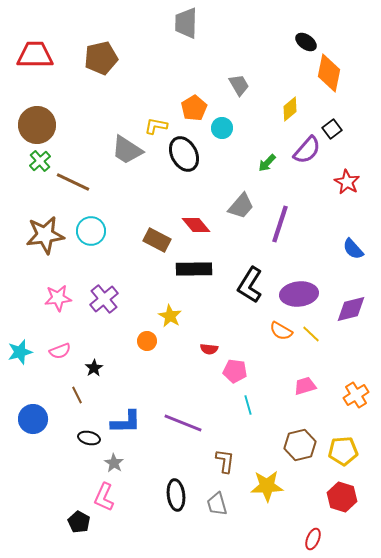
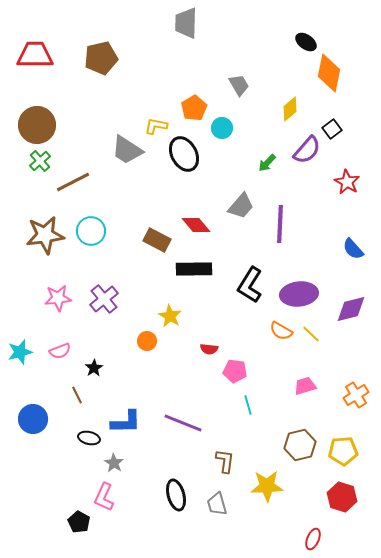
brown line at (73, 182): rotated 52 degrees counterclockwise
purple line at (280, 224): rotated 15 degrees counterclockwise
black ellipse at (176, 495): rotated 8 degrees counterclockwise
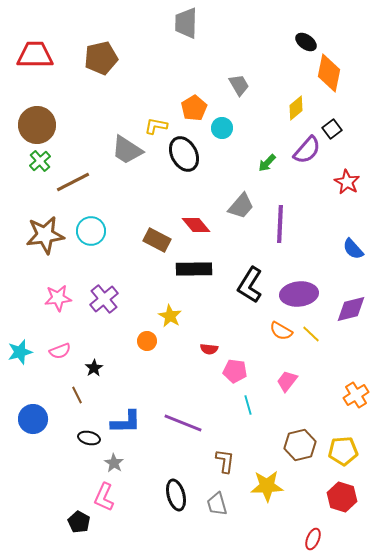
yellow diamond at (290, 109): moved 6 px right, 1 px up
pink trapezoid at (305, 386): moved 18 px left, 5 px up; rotated 35 degrees counterclockwise
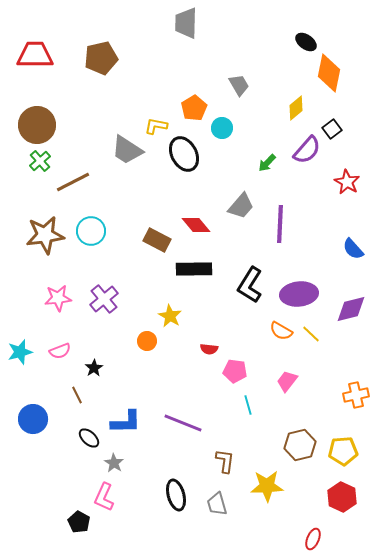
orange cross at (356, 395): rotated 20 degrees clockwise
black ellipse at (89, 438): rotated 30 degrees clockwise
red hexagon at (342, 497): rotated 8 degrees clockwise
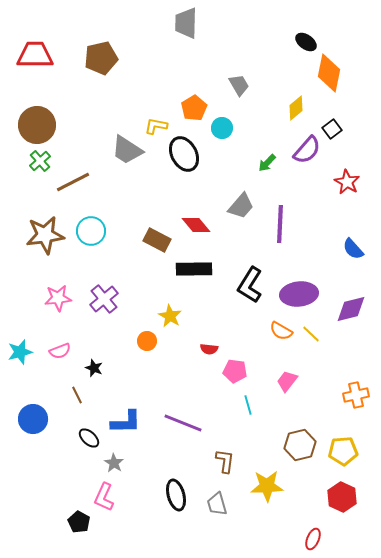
black star at (94, 368): rotated 18 degrees counterclockwise
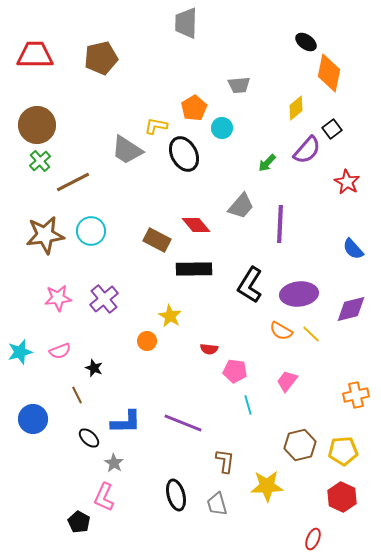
gray trapezoid at (239, 85): rotated 115 degrees clockwise
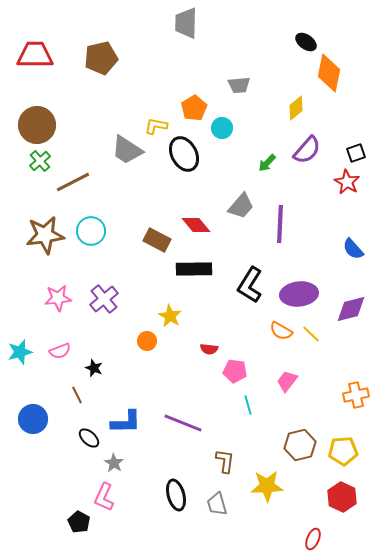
black square at (332, 129): moved 24 px right, 24 px down; rotated 18 degrees clockwise
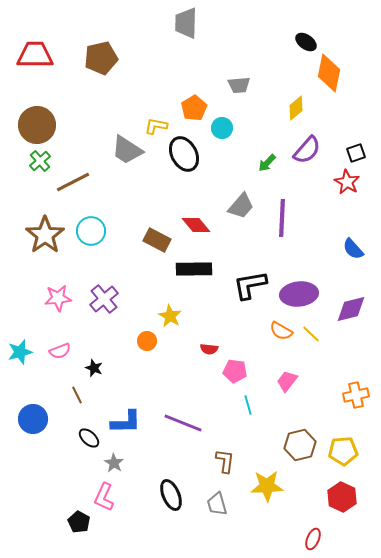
purple line at (280, 224): moved 2 px right, 6 px up
brown star at (45, 235): rotated 27 degrees counterclockwise
black L-shape at (250, 285): rotated 48 degrees clockwise
black ellipse at (176, 495): moved 5 px left; rotated 8 degrees counterclockwise
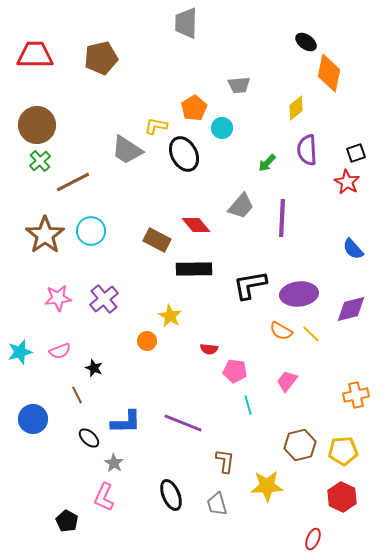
purple semicircle at (307, 150): rotated 136 degrees clockwise
black pentagon at (79, 522): moved 12 px left, 1 px up
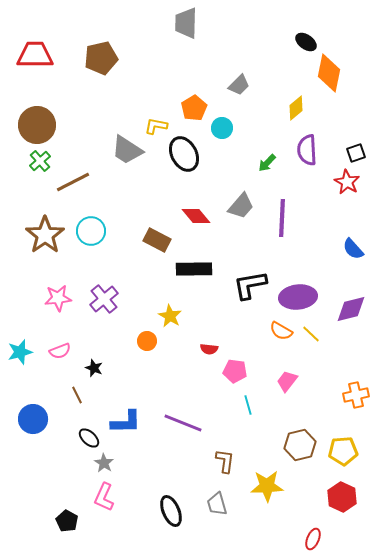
gray trapezoid at (239, 85): rotated 40 degrees counterclockwise
red diamond at (196, 225): moved 9 px up
purple ellipse at (299, 294): moved 1 px left, 3 px down
gray star at (114, 463): moved 10 px left
black ellipse at (171, 495): moved 16 px down
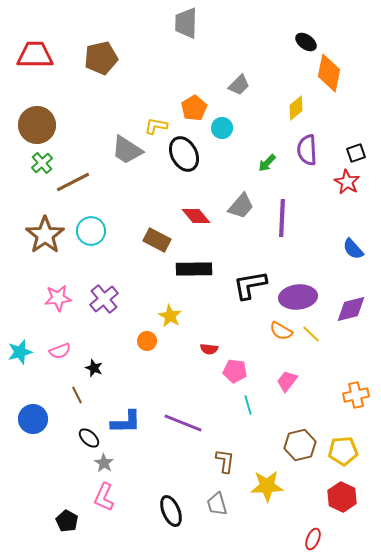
green cross at (40, 161): moved 2 px right, 2 px down
